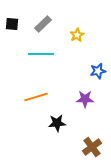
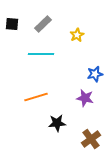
blue star: moved 3 px left, 3 px down
purple star: moved 1 px up; rotated 12 degrees clockwise
brown cross: moved 1 px left, 8 px up
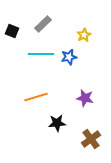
black square: moved 7 px down; rotated 16 degrees clockwise
yellow star: moved 7 px right
blue star: moved 26 px left, 17 px up
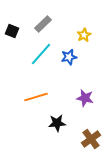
cyan line: rotated 50 degrees counterclockwise
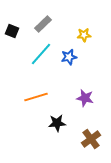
yellow star: rotated 24 degrees clockwise
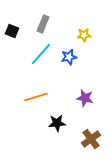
gray rectangle: rotated 24 degrees counterclockwise
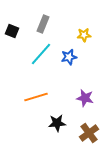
brown cross: moved 2 px left, 6 px up
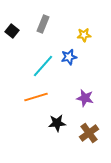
black square: rotated 16 degrees clockwise
cyan line: moved 2 px right, 12 px down
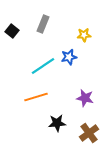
cyan line: rotated 15 degrees clockwise
